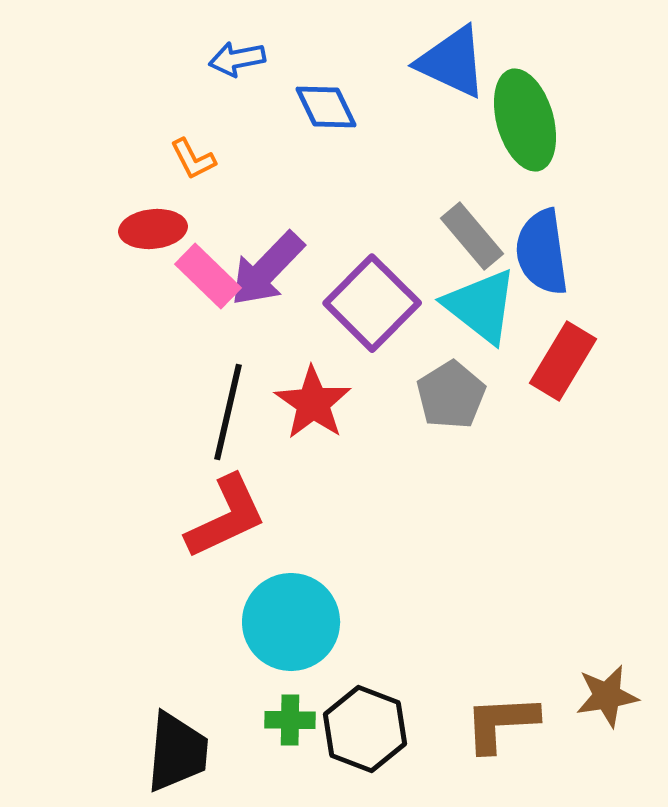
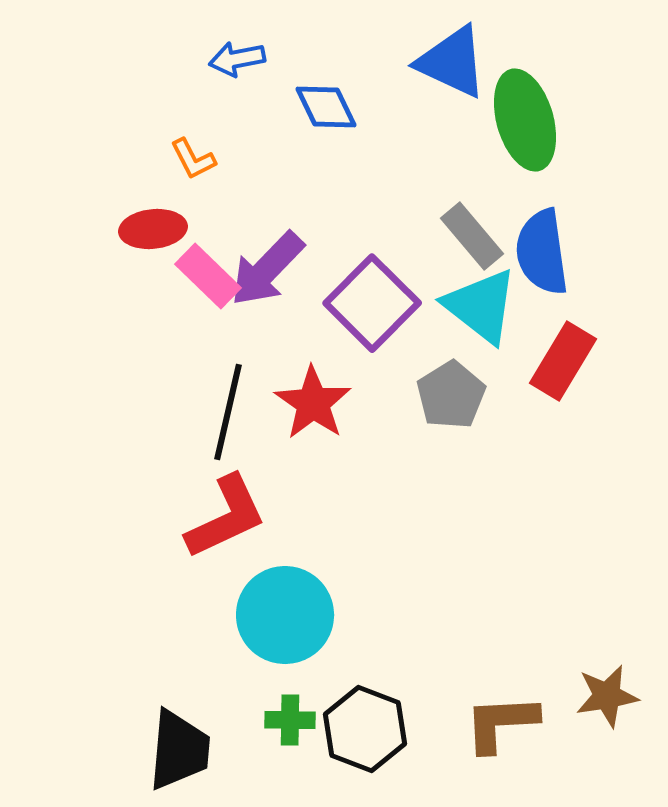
cyan circle: moved 6 px left, 7 px up
black trapezoid: moved 2 px right, 2 px up
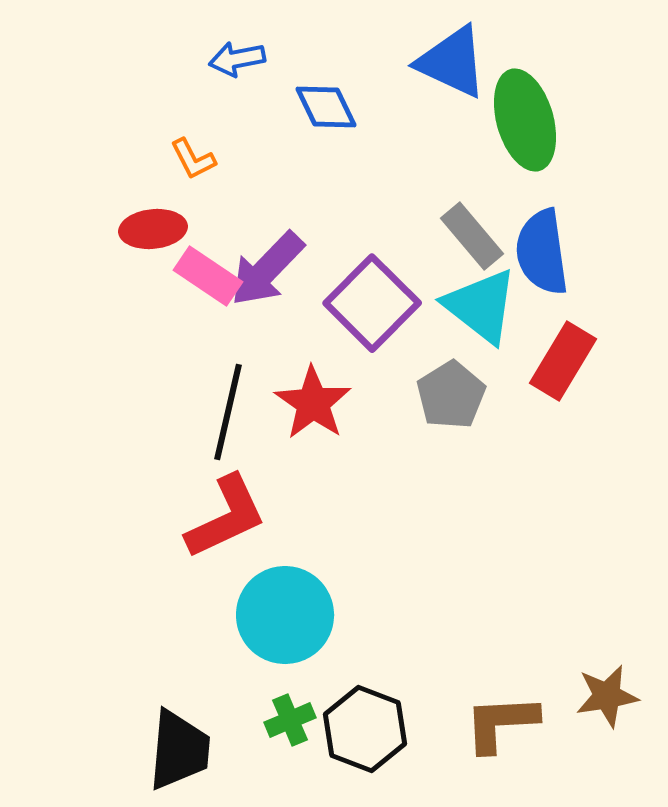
pink rectangle: rotated 10 degrees counterclockwise
green cross: rotated 24 degrees counterclockwise
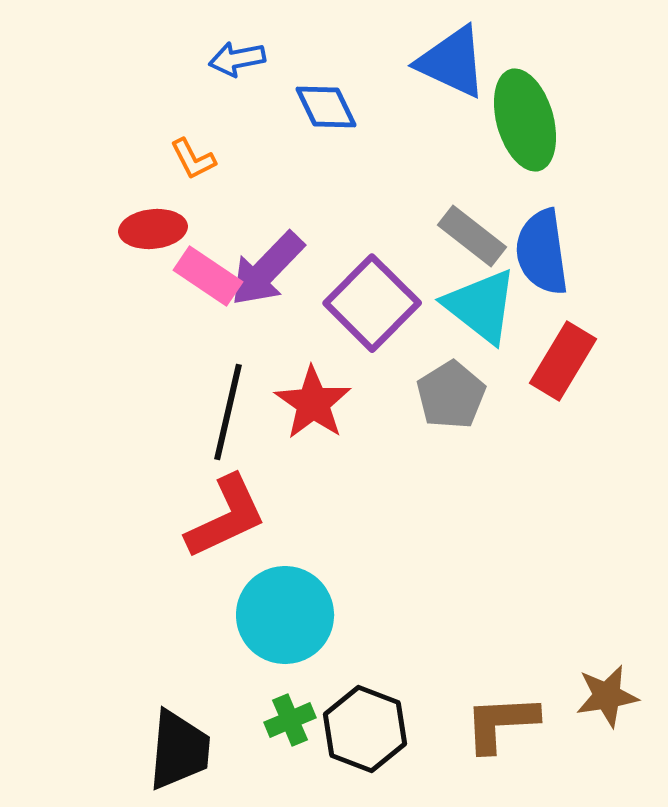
gray rectangle: rotated 12 degrees counterclockwise
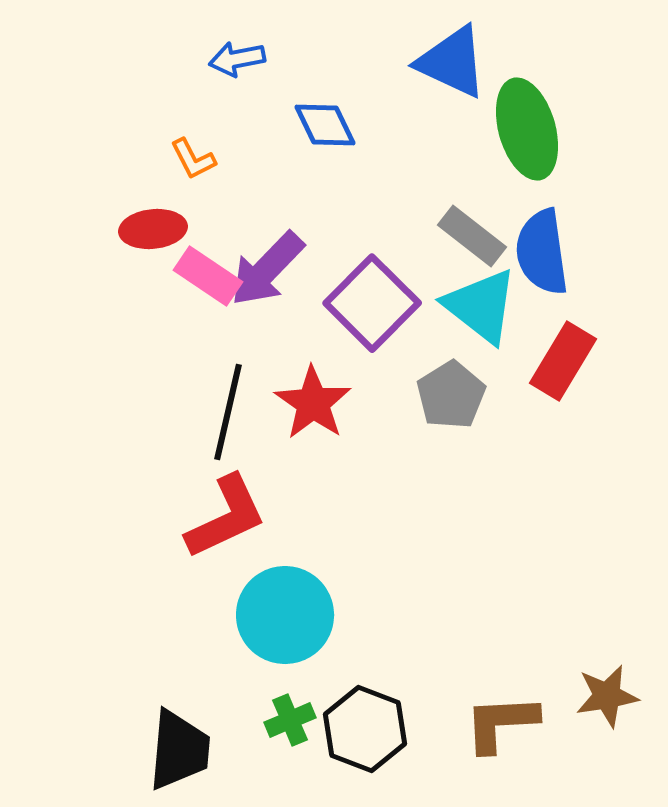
blue diamond: moved 1 px left, 18 px down
green ellipse: moved 2 px right, 9 px down
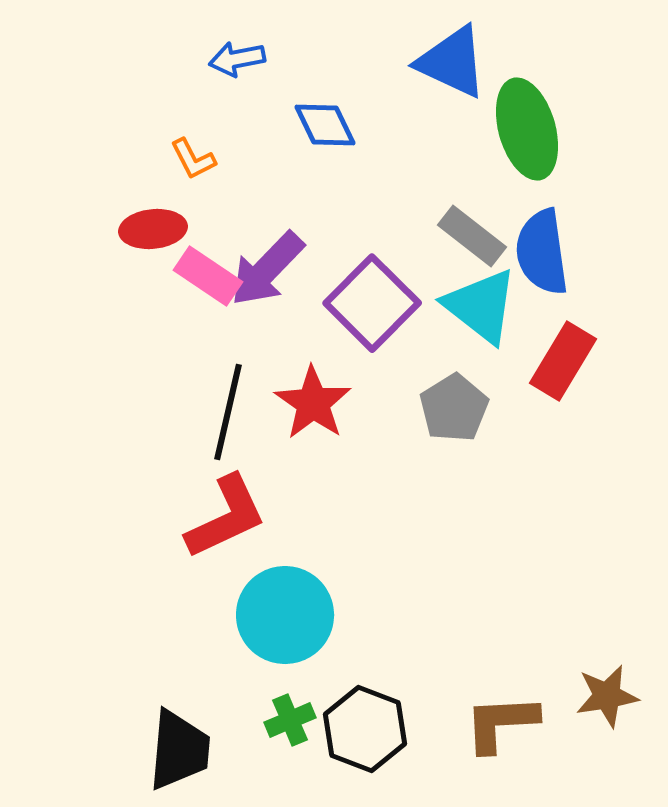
gray pentagon: moved 3 px right, 13 px down
